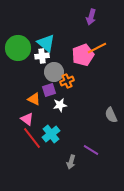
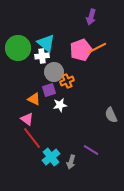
pink pentagon: moved 2 px left, 5 px up
cyan cross: moved 23 px down
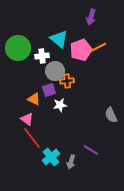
cyan triangle: moved 13 px right, 4 px up
gray circle: moved 1 px right, 1 px up
orange cross: rotated 16 degrees clockwise
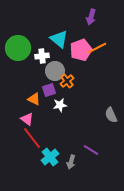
orange cross: rotated 32 degrees counterclockwise
cyan cross: moved 1 px left
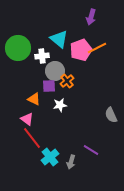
purple square: moved 4 px up; rotated 16 degrees clockwise
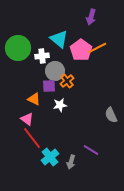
pink pentagon: rotated 15 degrees counterclockwise
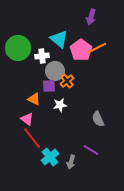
gray semicircle: moved 13 px left, 4 px down
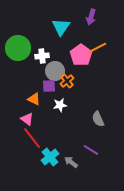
cyan triangle: moved 2 px right, 12 px up; rotated 24 degrees clockwise
pink pentagon: moved 5 px down
gray arrow: rotated 112 degrees clockwise
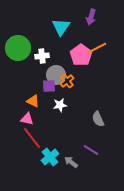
gray circle: moved 1 px right, 4 px down
orange triangle: moved 1 px left, 2 px down
pink triangle: rotated 24 degrees counterclockwise
